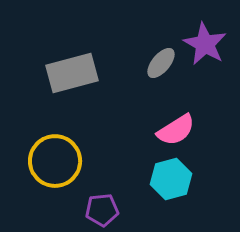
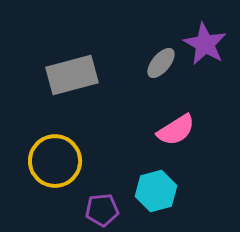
gray rectangle: moved 2 px down
cyan hexagon: moved 15 px left, 12 px down
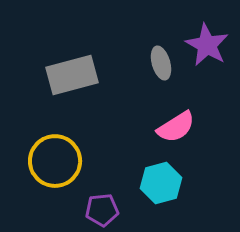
purple star: moved 2 px right, 1 px down
gray ellipse: rotated 56 degrees counterclockwise
pink semicircle: moved 3 px up
cyan hexagon: moved 5 px right, 8 px up
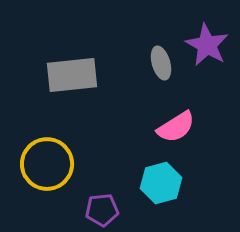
gray rectangle: rotated 9 degrees clockwise
yellow circle: moved 8 px left, 3 px down
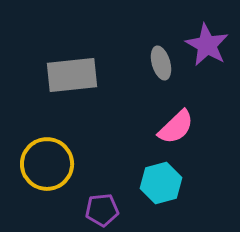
pink semicircle: rotated 12 degrees counterclockwise
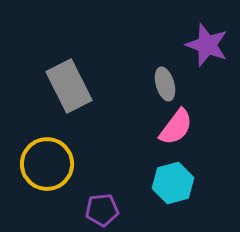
purple star: rotated 9 degrees counterclockwise
gray ellipse: moved 4 px right, 21 px down
gray rectangle: moved 3 px left, 11 px down; rotated 69 degrees clockwise
pink semicircle: rotated 9 degrees counterclockwise
cyan hexagon: moved 12 px right
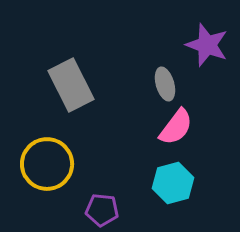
gray rectangle: moved 2 px right, 1 px up
purple pentagon: rotated 12 degrees clockwise
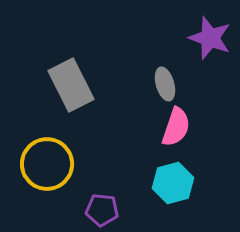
purple star: moved 3 px right, 7 px up
pink semicircle: rotated 18 degrees counterclockwise
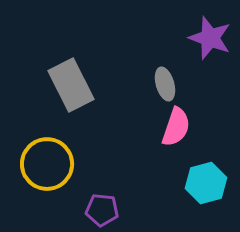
cyan hexagon: moved 33 px right
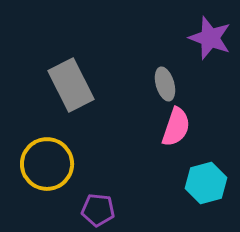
purple pentagon: moved 4 px left
